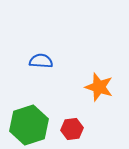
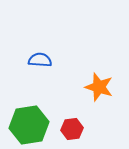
blue semicircle: moved 1 px left, 1 px up
green hexagon: rotated 9 degrees clockwise
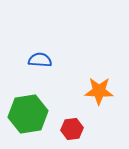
orange star: moved 4 px down; rotated 16 degrees counterclockwise
green hexagon: moved 1 px left, 11 px up
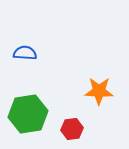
blue semicircle: moved 15 px left, 7 px up
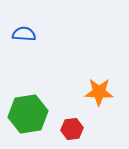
blue semicircle: moved 1 px left, 19 px up
orange star: moved 1 px down
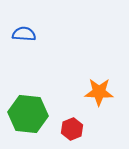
green hexagon: rotated 15 degrees clockwise
red hexagon: rotated 15 degrees counterclockwise
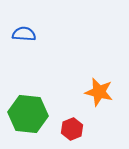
orange star: rotated 12 degrees clockwise
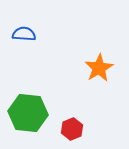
orange star: moved 24 px up; rotated 28 degrees clockwise
green hexagon: moved 1 px up
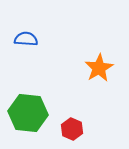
blue semicircle: moved 2 px right, 5 px down
red hexagon: rotated 15 degrees counterclockwise
